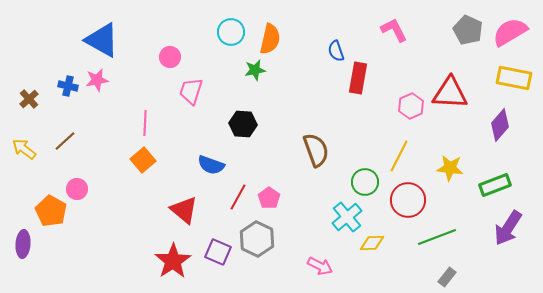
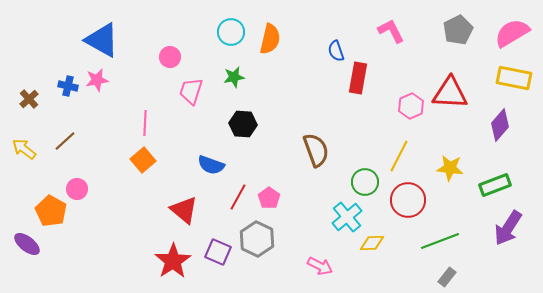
pink L-shape at (394, 30): moved 3 px left, 1 px down
gray pentagon at (468, 30): moved 10 px left; rotated 20 degrees clockwise
pink semicircle at (510, 32): moved 2 px right, 1 px down
green star at (255, 70): moved 21 px left, 7 px down
green line at (437, 237): moved 3 px right, 4 px down
purple ellipse at (23, 244): moved 4 px right; rotated 56 degrees counterclockwise
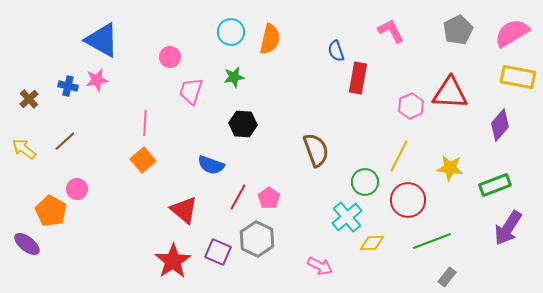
yellow rectangle at (514, 78): moved 4 px right, 1 px up
green line at (440, 241): moved 8 px left
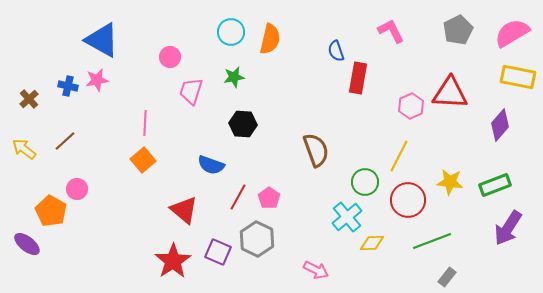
yellow star at (450, 168): moved 14 px down
pink arrow at (320, 266): moved 4 px left, 4 px down
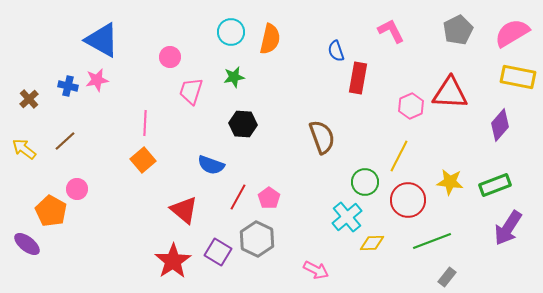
brown semicircle at (316, 150): moved 6 px right, 13 px up
purple square at (218, 252): rotated 8 degrees clockwise
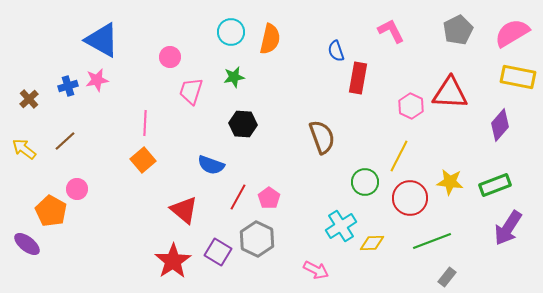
blue cross at (68, 86): rotated 30 degrees counterclockwise
pink hexagon at (411, 106): rotated 10 degrees counterclockwise
red circle at (408, 200): moved 2 px right, 2 px up
cyan cross at (347, 217): moved 6 px left, 9 px down; rotated 8 degrees clockwise
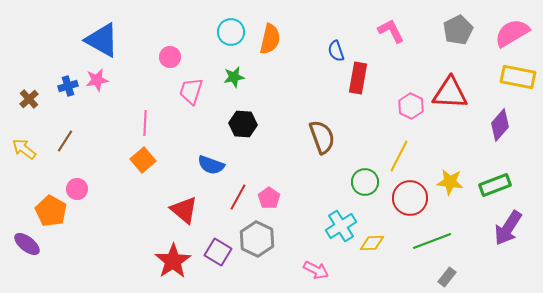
brown line at (65, 141): rotated 15 degrees counterclockwise
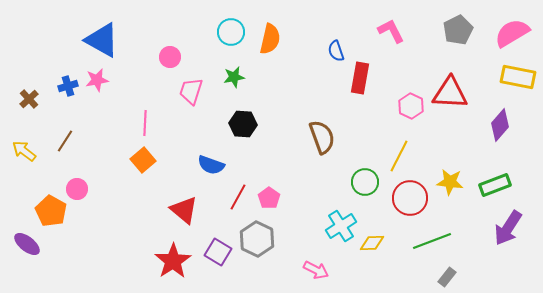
red rectangle at (358, 78): moved 2 px right
yellow arrow at (24, 149): moved 2 px down
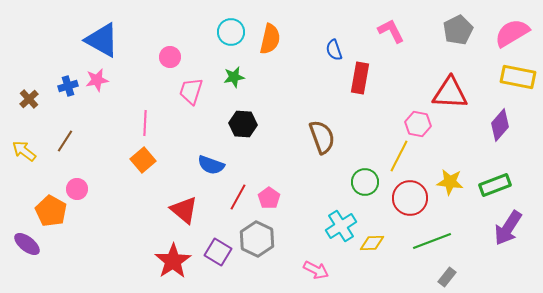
blue semicircle at (336, 51): moved 2 px left, 1 px up
pink hexagon at (411, 106): moved 7 px right, 18 px down; rotated 15 degrees counterclockwise
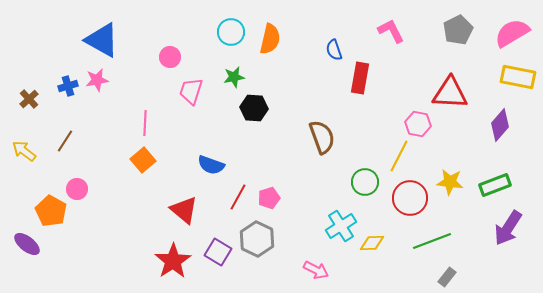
black hexagon at (243, 124): moved 11 px right, 16 px up
pink pentagon at (269, 198): rotated 20 degrees clockwise
